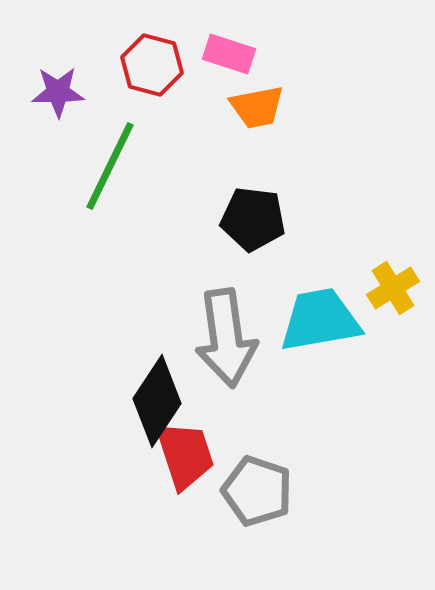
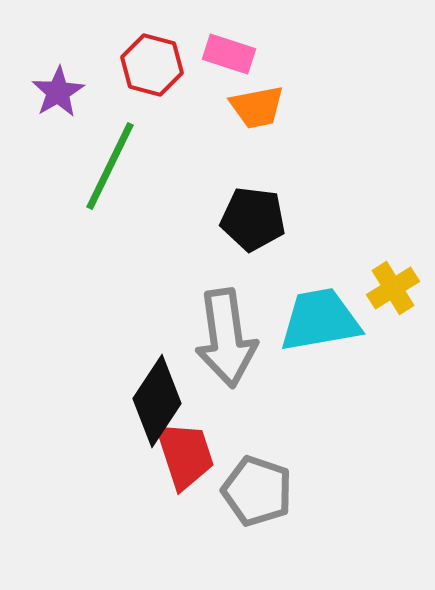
purple star: rotated 30 degrees counterclockwise
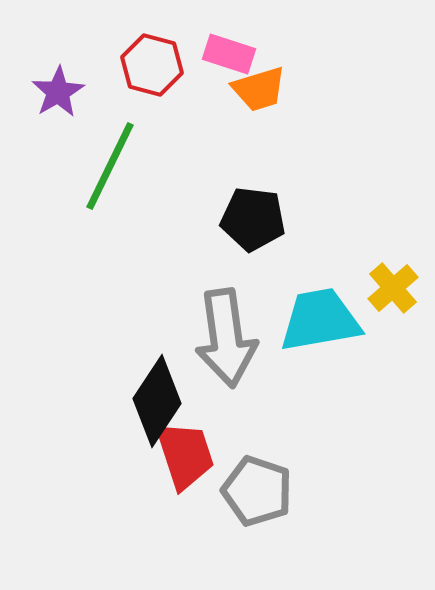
orange trapezoid: moved 2 px right, 18 px up; rotated 6 degrees counterclockwise
yellow cross: rotated 9 degrees counterclockwise
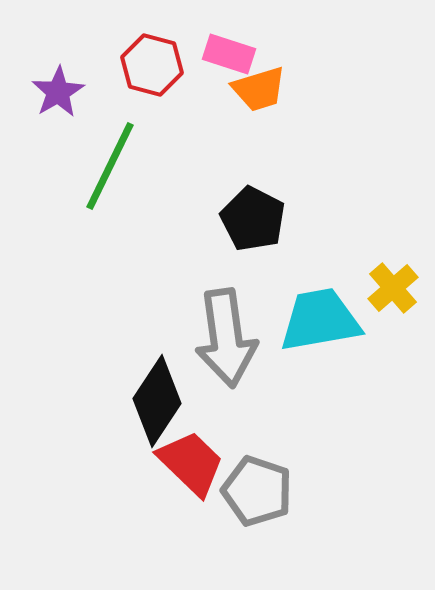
black pentagon: rotated 20 degrees clockwise
red trapezoid: moved 6 px right, 8 px down; rotated 28 degrees counterclockwise
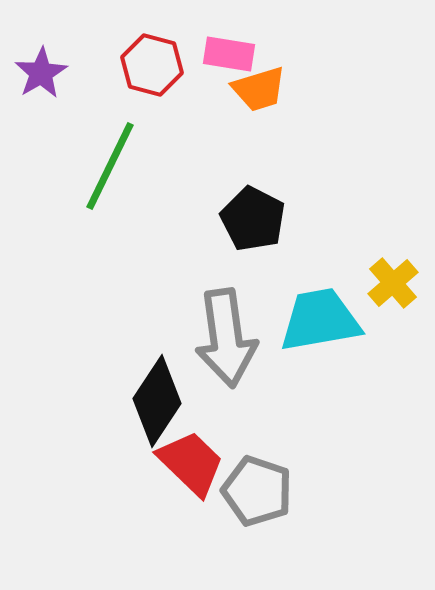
pink rectangle: rotated 9 degrees counterclockwise
purple star: moved 17 px left, 19 px up
yellow cross: moved 5 px up
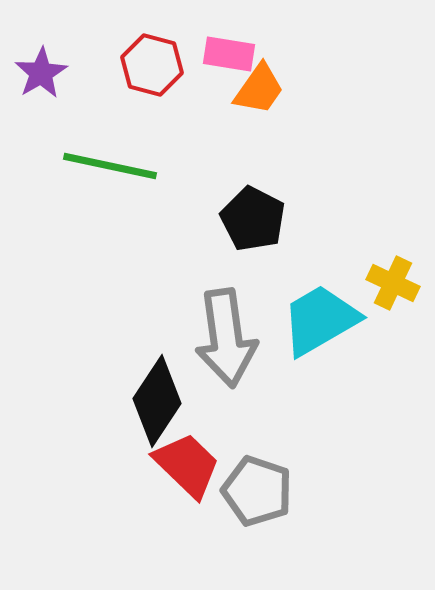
orange trapezoid: rotated 38 degrees counterclockwise
green line: rotated 76 degrees clockwise
yellow cross: rotated 24 degrees counterclockwise
cyan trapezoid: rotated 20 degrees counterclockwise
red trapezoid: moved 4 px left, 2 px down
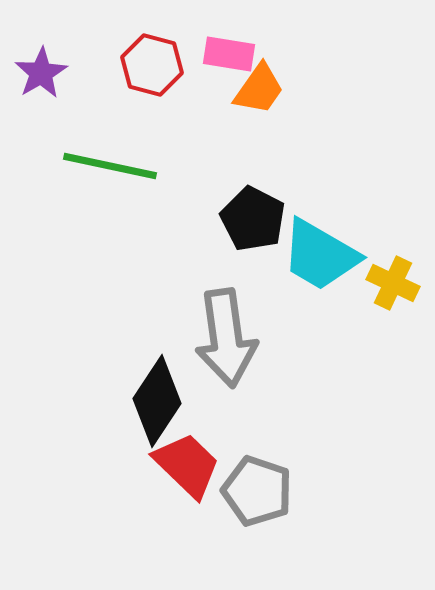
cyan trapezoid: moved 65 px up; rotated 120 degrees counterclockwise
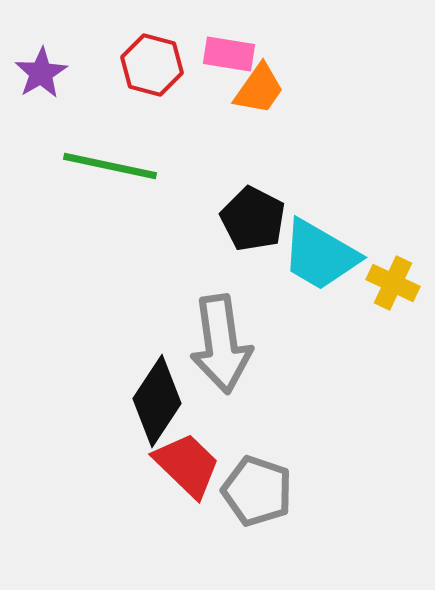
gray arrow: moved 5 px left, 6 px down
